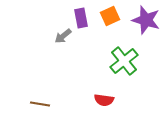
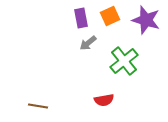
gray arrow: moved 25 px right, 7 px down
red semicircle: rotated 18 degrees counterclockwise
brown line: moved 2 px left, 2 px down
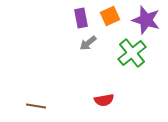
green cross: moved 8 px right, 8 px up
brown line: moved 2 px left
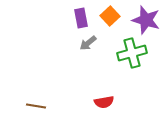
orange square: rotated 18 degrees counterclockwise
green cross: rotated 24 degrees clockwise
red semicircle: moved 2 px down
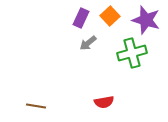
purple rectangle: rotated 36 degrees clockwise
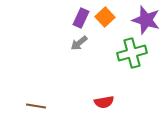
orange square: moved 5 px left, 1 px down
gray arrow: moved 9 px left
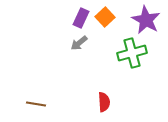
purple star: rotated 12 degrees clockwise
red semicircle: rotated 84 degrees counterclockwise
brown line: moved 2 px up
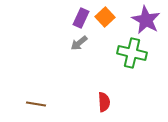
green cross: rotated 28 degrees clockwise
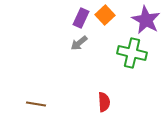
orange square: moved 2 px up
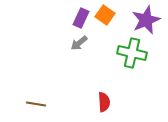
orange square: rotated 12 degrees counterclockwise
purple star: rotated 20 degrees clockwise
